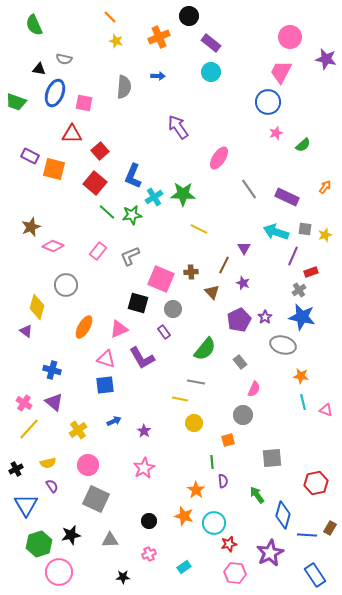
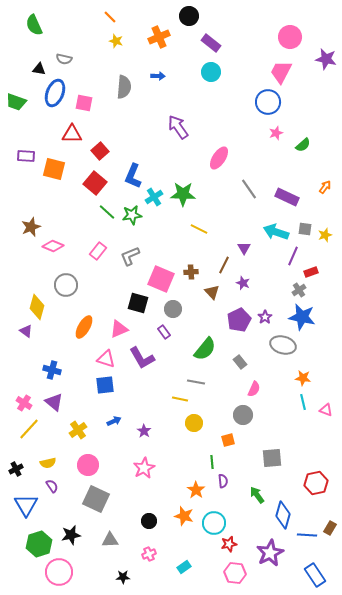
purple rectangle at (30, 156): moved 4 px left; rotated 24 degrees counterclockwise
orange star at (301, 376): moved 2 px right, 2 px down
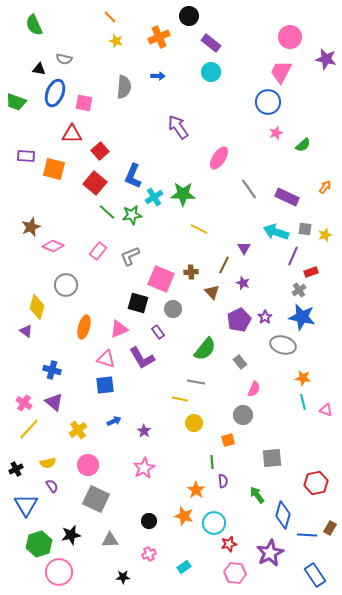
orange ellipse at (84, 327): rotated 15 degrees counterclockwise
purple rectangle at (164, 332): moved 6 px left
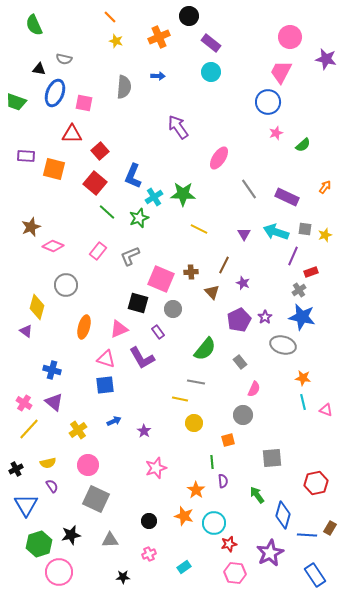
green star at (132, 215): moved 7 px right, 3 px down; rotated 12 degrees counterclockwise
purple triangle at (244, 248): moved 14 px up
pink star at (144, 468): moved 12 px right; rotated 10 degrees clockwise
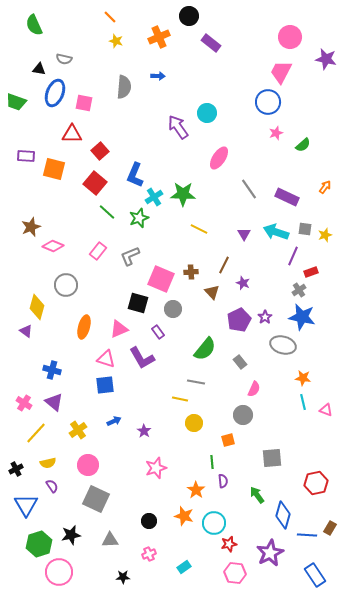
cyan circle at (211, 72): moved 4 px left, 41 px down
blue L-shape at (133, 176): moved 2 px right, 1 px up
yellow line at (29, 429): moved 7 px right, 4 px down
